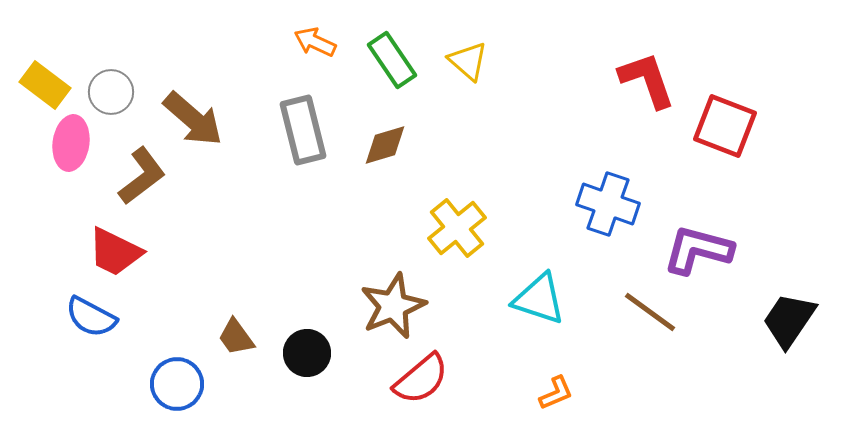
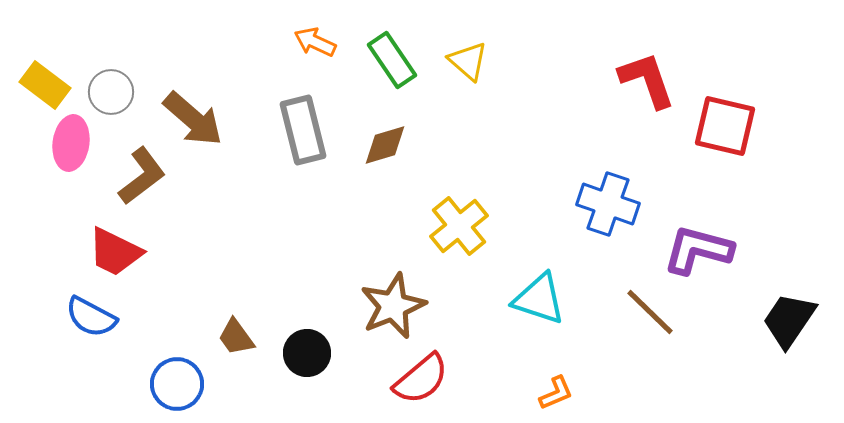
red square: rotated 8 degrees counterclockwise
yellow cross: moved 2 px right, 2 px up
brown line: rotated 8 degrees clockwise
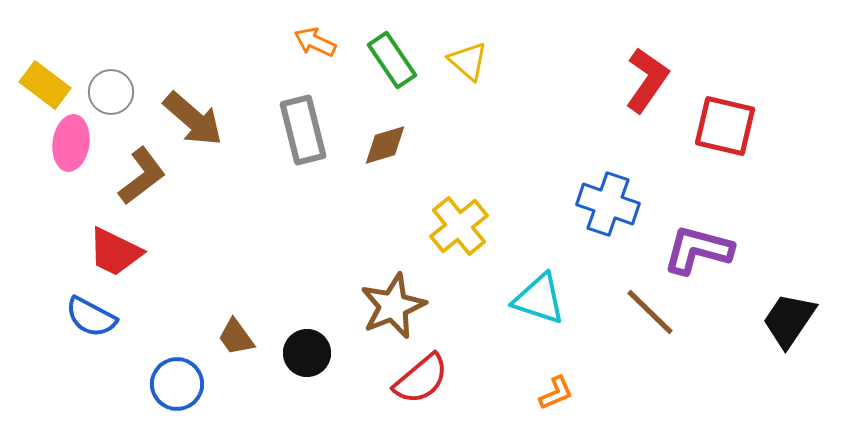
red L-shape: rotated 54 degrees clockwise
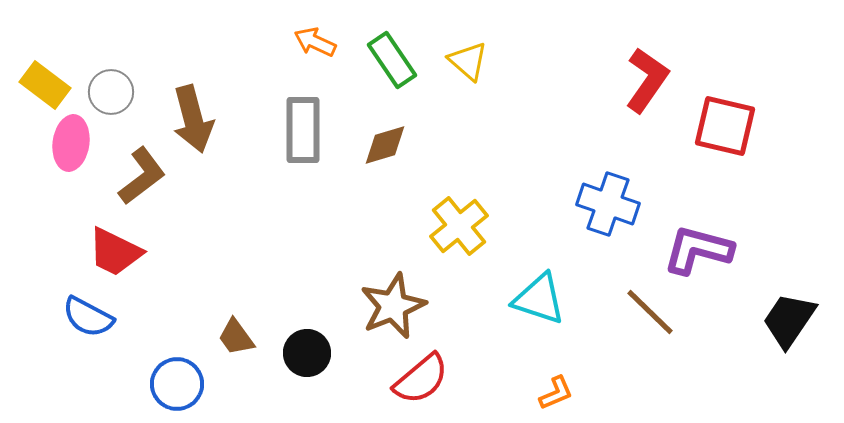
brown arrow: rotated 34 degrees clockwise
gray rectangle: rotated 14 degrees clockwise
blue semicircle: moved 3 px left
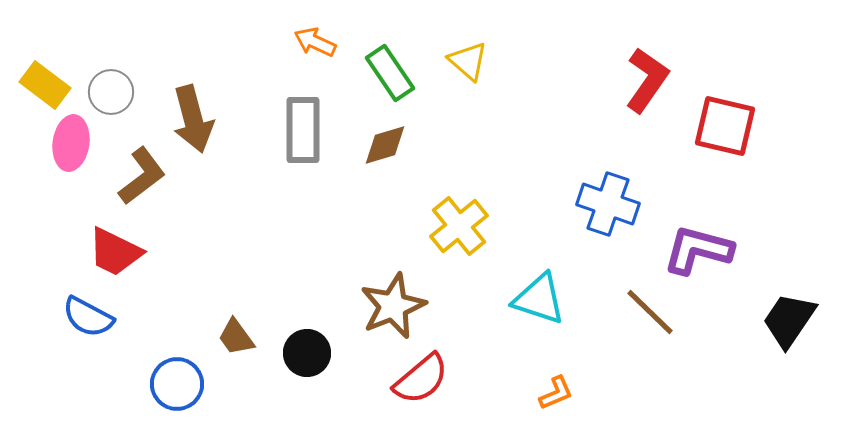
green rectangle: moved 2 px left, 13 px down
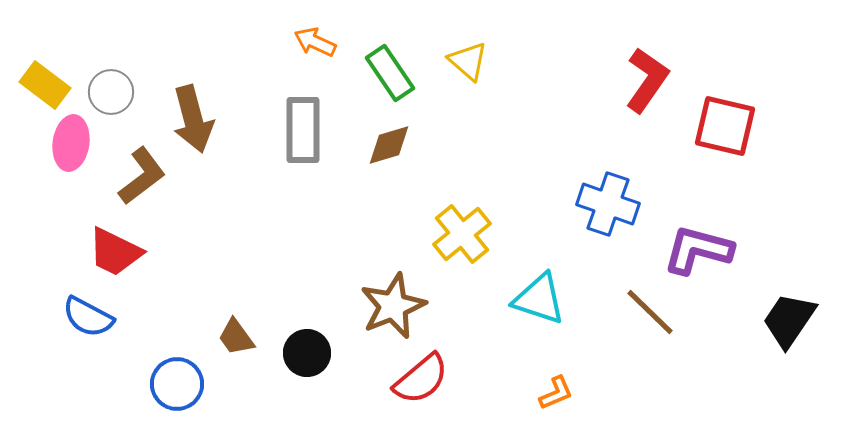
brown diamond: moved 4 px right
yellow cross: moved 3 px right, 8 px down
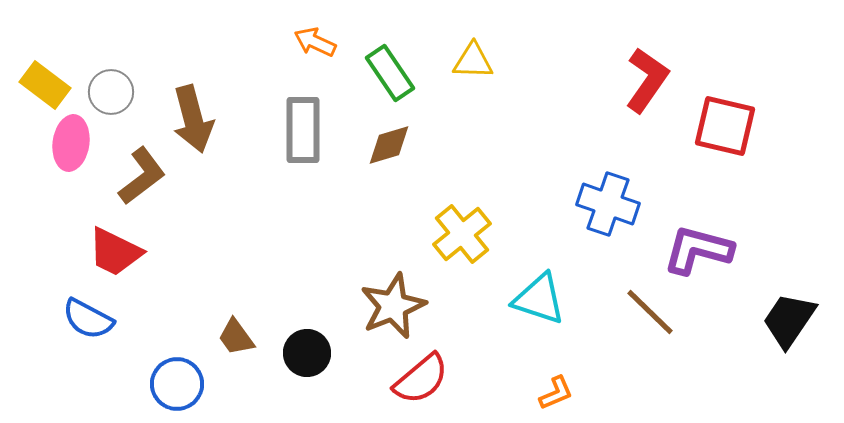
yellow triangle: moved 5 px right; rotated 39 degrees counterclockwise
blue semicircle: moved 2 px down
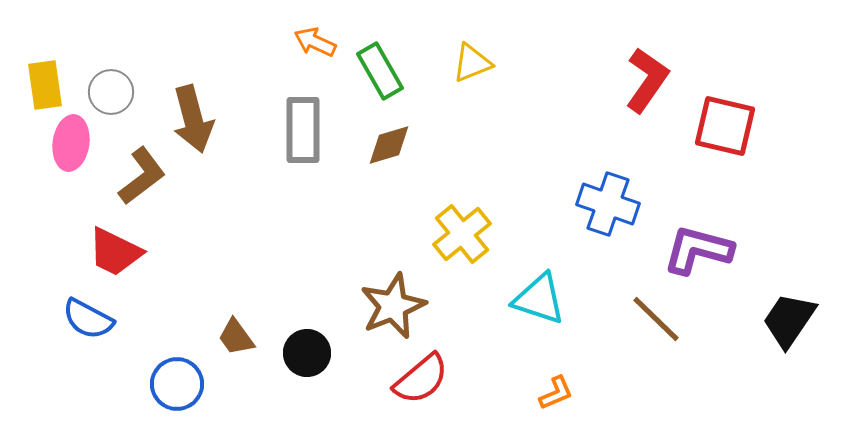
yellow triangle: moved 1 px left, 2 px down; rotated 24 degrees counterclockwise
green rectangle: moved 10 px left, 2 px up; rotated 4 degrees clockwise
yellow rectangle: rotated 45 degrees clockwise
brown line: moved 6 px right, 7 px down
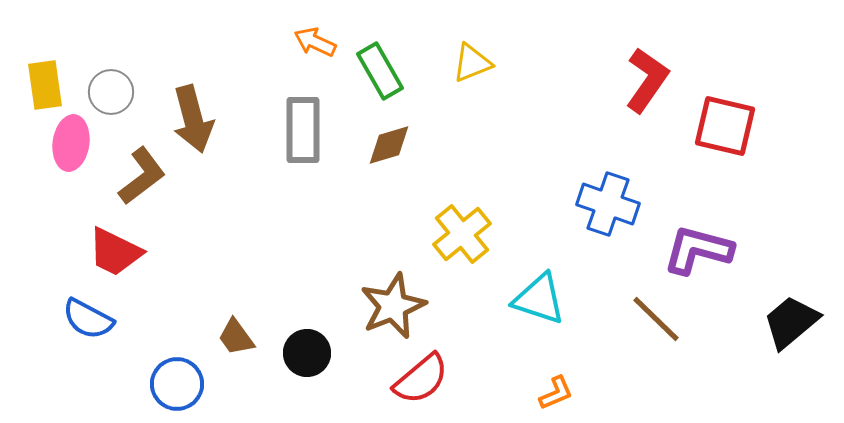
black trapezoid: moved 2 px right, 2 px down; rotated 16 degrees clockwise
